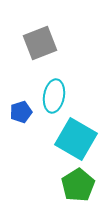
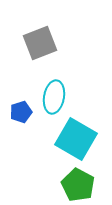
cyan ellipse: moved 1 px down
green pentagon: rotated 12 degrees counterclockwise
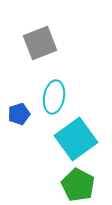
blue pentagon: moved 2 px left, 2 px down
cyan square: rotated 24 degrees clockwise
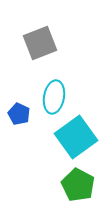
blue pentagon: rotated 30 degrees counterclockwise
cyan square: moved 2 px up
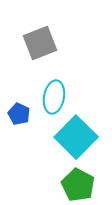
cyan square: rotated 9 degrees counterclockwise
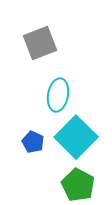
cyan ellipse: moved 4 px right, 2 px up
blue pentagon: moved 14 px right, 28 px down
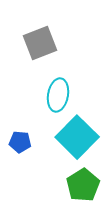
cyan square: moved 1 px right
blue pentagon: moved 13 px left; rotated 20 degrees counterclockwise
green pentagon: moved 5 px right; rotated 12 degrees clockwise
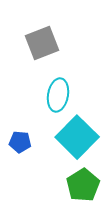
gray square: moved 2 px right
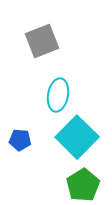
gray square: moved 2 px up
blue pentagon: moved 2 px up
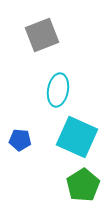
gray square: moved 6 px up
cyan ellipse: moved 5 px up
cyan square: rotated 21 degrees counterclockwise
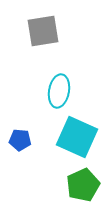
gray square: moved 1 px right, 4 px up; rotated 12 degrees clockwise
cyan ellipse: moved 1 px right, 1 px down
green pentagon: rotated 8 degrees clockwise
